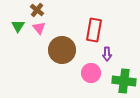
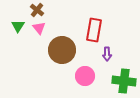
pink circle: moved 6 px left, 3 px down
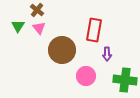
pink circle: moved 1 px right
green cross: moved 1 px right, 1 px up
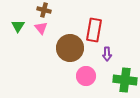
brown cross: moved 7 px right; rotated 24 degrees counterclockwise
pink triangle: moved 2 px right
brown circle: moved 8 px right, 2 px up
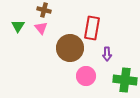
red rectangle: moved 2 px left, 2 px up
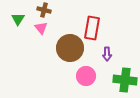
green triangle: moved 7 px up
